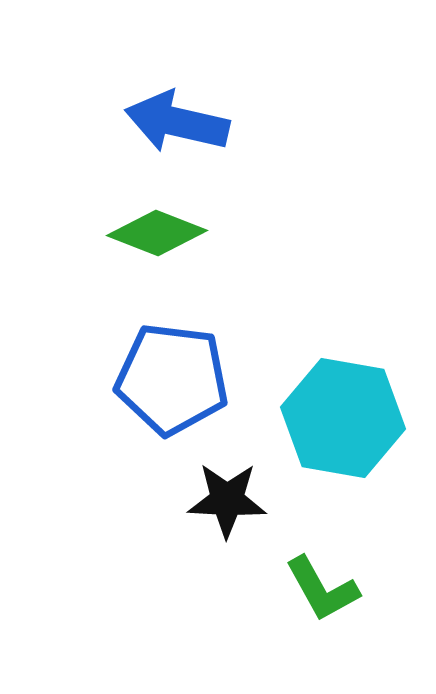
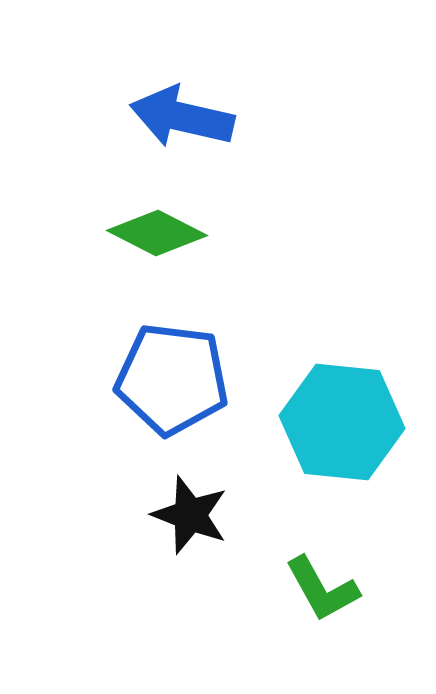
blue arrow: moved 5 px right, 5 px up
green diamond: rotated 6 degrees clockwise
cyan hexagon: moved 1 px left, 4 px down; rotated 4 degrees counterclockwise
black star: moved 37 px left, 15 px down; rotated 18 degrees clockwise
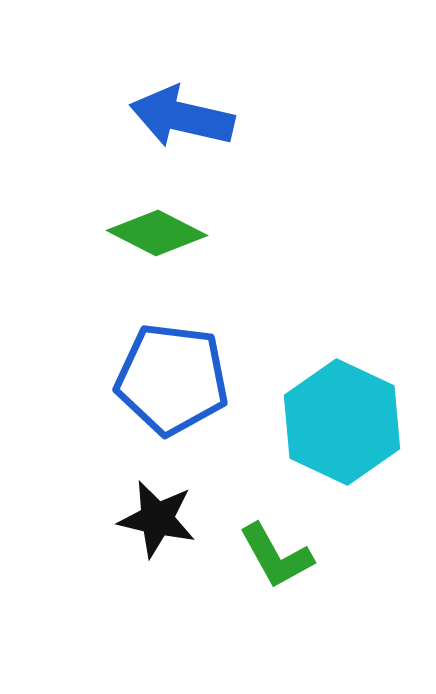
cyan hexagon: rotated 19 degrees clockwise
black star: moved 33 px left, 4 px down; rotated 8 degrees counterclockwise
green L-shape: moved 46 px left, 33 px up
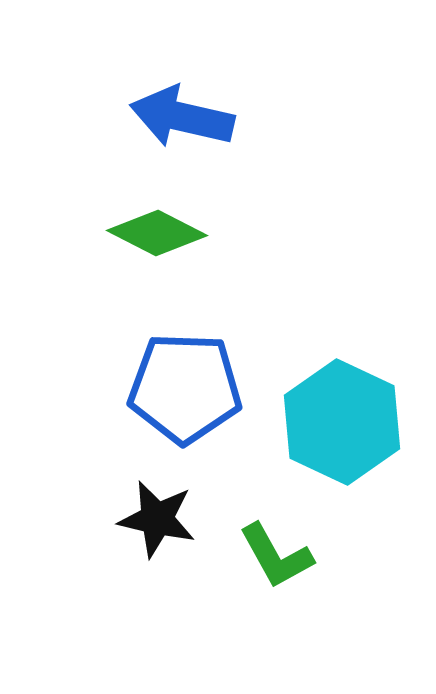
blue pentagon: moved 13 px right, 9 px down; rotated 5 degrees counterclockwise
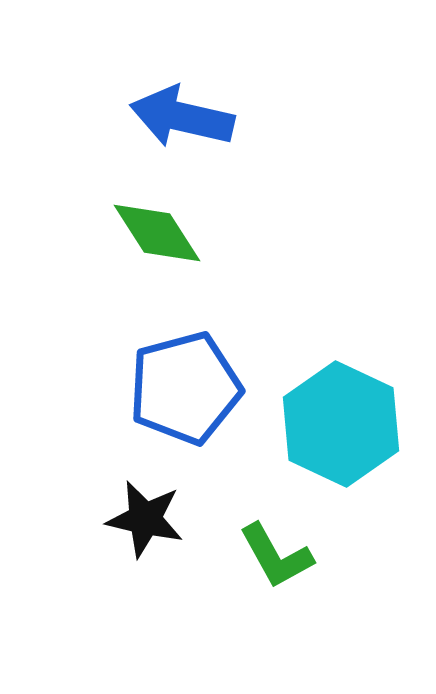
green diamond: rotated 30 degrees clockwise
blue pentagon: rotated 17 degrees counterclockwise
cyan hexagon: moved 1 px left, 2 px down
black star: moved 12 px left
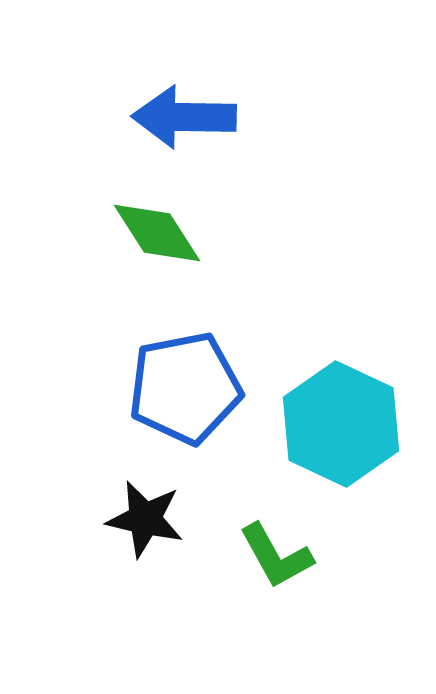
blue arrow: moved 2 px right; rotated 12 degrees counterclockwise
blue pentagon: rotated 4 degrees clockwise
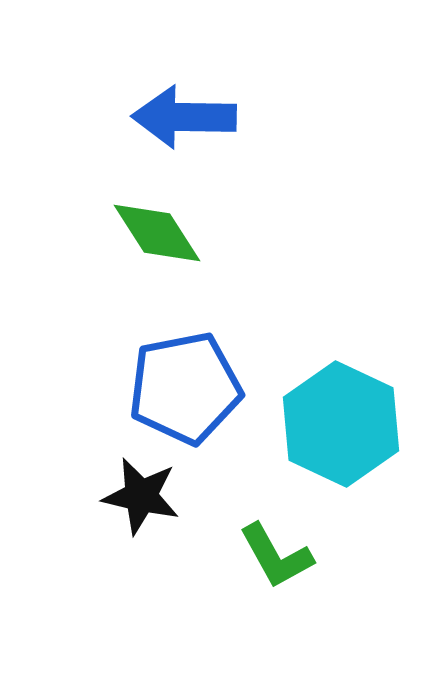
black star: moved 4 px left, 23 px up
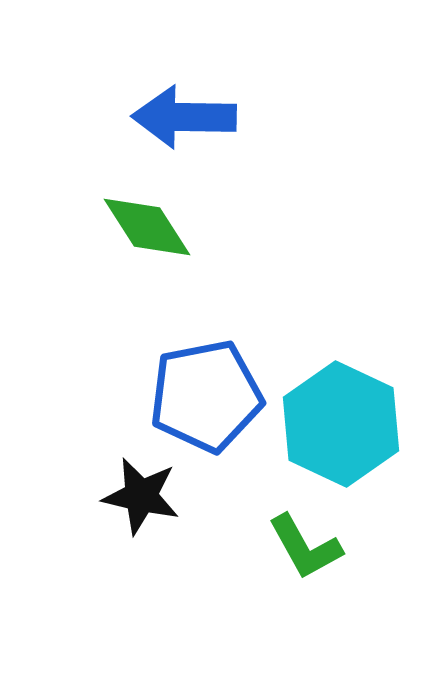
green diamond: moved 10 px left, 6 px up
blue pentagon: moved 21 px right, 8 px down
green L-shape: moved 29 px right, 9 px up
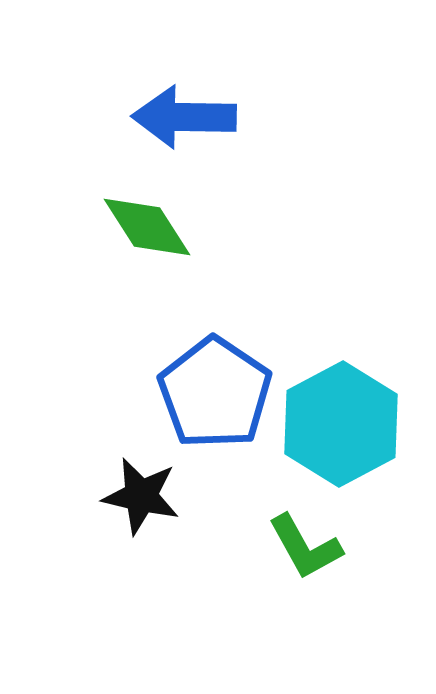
blue pentagon: moved 9 px right, 3 px up; rotated 27 degrees counterclockwise
cyan hexagon: rotated 7 degrees clockwise
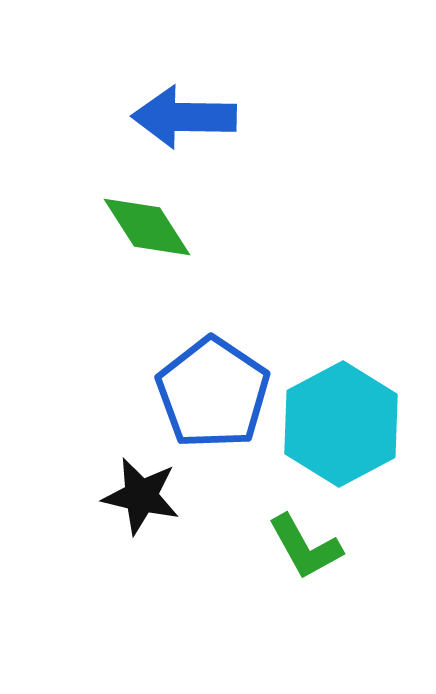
blue pentagon: moved 2 px left
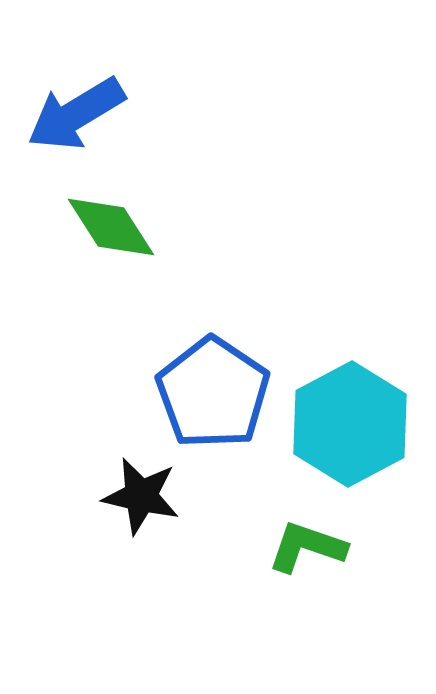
blue arrow: moved 108 px left, 3 px up; rotated 32 degrees counterclockwise
green diamond: moved 36 px left
cyan hexagon: moved 9 px right
green L-shape: moved 2 px right; rotated 138 degrees clockwise
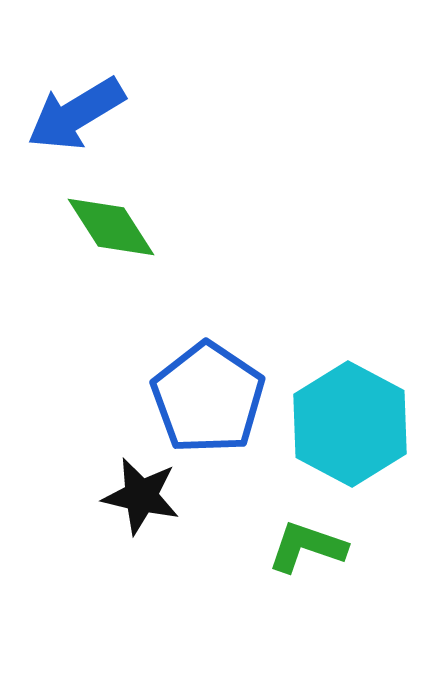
blue pentagon: moved 5 px left, 5 px down
cyan hexagon: rotated 4 degrees counterclockwise
